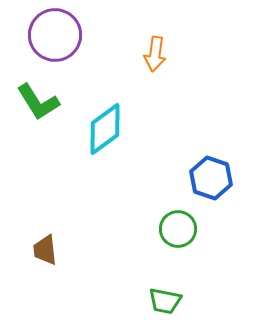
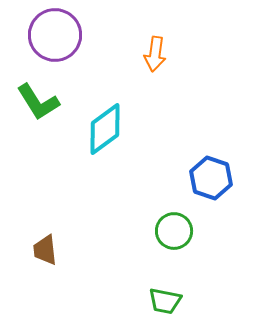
green circle: moved 4 px left, 2 px down
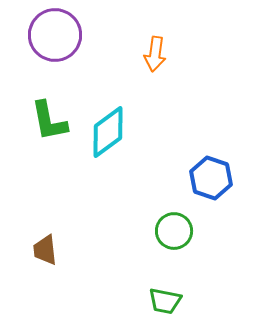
green L-shape: moved 11 px right, 19 px down; rotated 21 degrees clockwise
cyan diamond: moved 3 px right, 3 px down
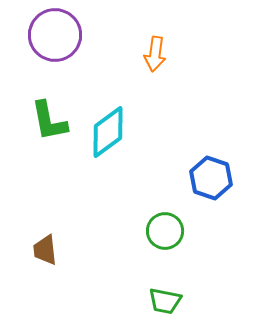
green circle: moved 9 px left
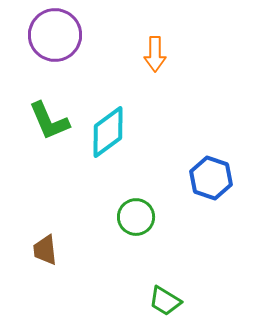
orange arrow: rotated 8 degrees counterclockwise
green L-shape: rotated 12 degrees counterclockwise
green circle: moved 29 px left, 14 px up
green trapezoid: rotated 20 degrees clockwise
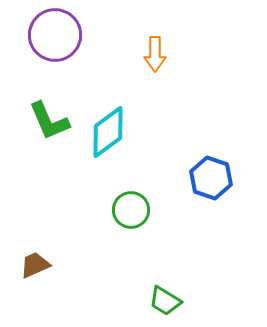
green circle: moved 5 px left, 7 px up
brown trapezoid: moved 10 px left, 15 px down; rotated 72 degrees clockwise
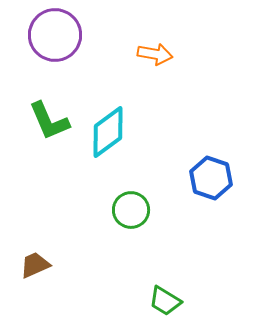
orange arrow: rotated 80 degrees counterclockwise
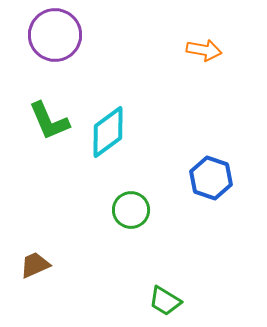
orange arrow: moved 49 px right, 4 px up
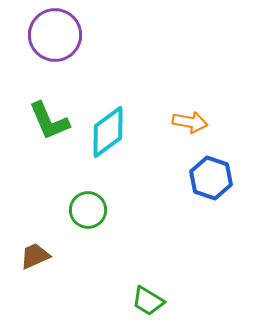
orange arrow: moved 14 px left, 72 px down
green circle: moved 43 px left
brown trapezoid: moved 9 px up
green trapezoid: moved 17 px left
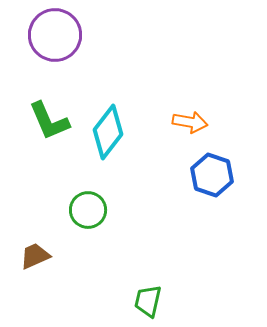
cyan diamond: rotated 16 degrees counterclockwise
blue hexagon: moved 1 px right, 3 px up
green trapezoid: rotated 72 degrees clockwise
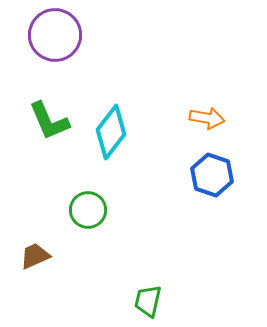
orange arrow: moved 17 px right, 4 px up
cyan diamond: moved 3 px right
